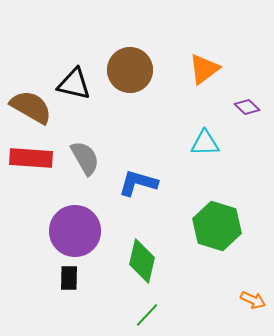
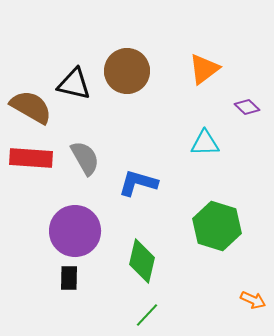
brown circle: moved 3 px left, 1 px down
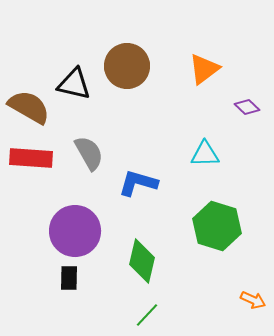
brown circle: moved 5 px up
brown semicircle: moved 2 px left
cyan triangle: moved 11 px down
gray semicircle: moved 4 px right, 5 px up
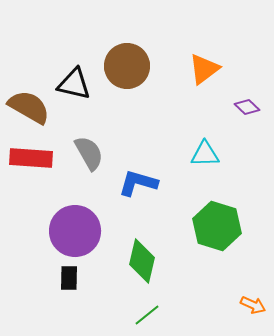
orange arrow: moved 5 px down
green line: rotated 8 degrees clockwise
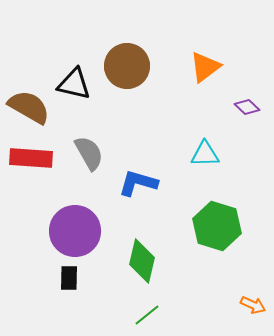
orange triangle: moved 1 px right, 2 px up
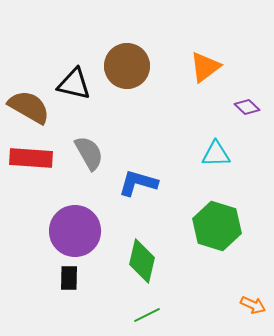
cyan triangle: moved 11 px right
green line: rotated 12 degrees clockwise
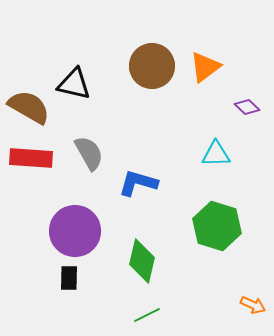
brown circle: moved 25 px right
